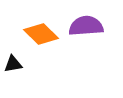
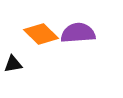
purple semicircle: moved 8 px left, 7 px down
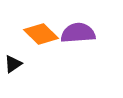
black triangle: rotated 24 degrees counterclockwise
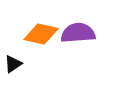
orange diamond: rotated 32 degrees counterclockwise
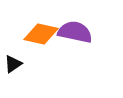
purple semicircle: moved 3 px left, 1 px up; rotated 16 degrees clockwise
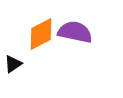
orange diamond: rotated 40 degrees counterclockwise
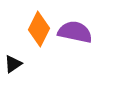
orange diamond: moved 2 px left, 5 px up; rotated 36 degrees counterclockwise
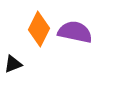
black triangle: rotated 12 degrees clockwise
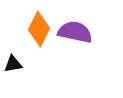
black triangle: rotated 12 degrees clockwise
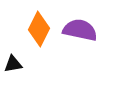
purple semicircle: moved 5 px right, 2 px up
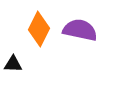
black triangle: rotated 12 degrees clockwise
